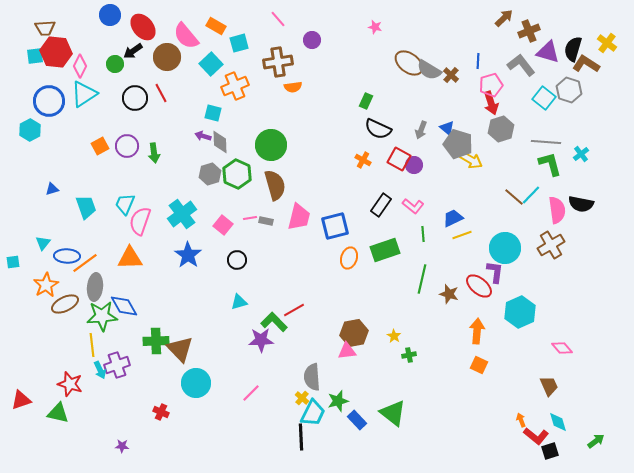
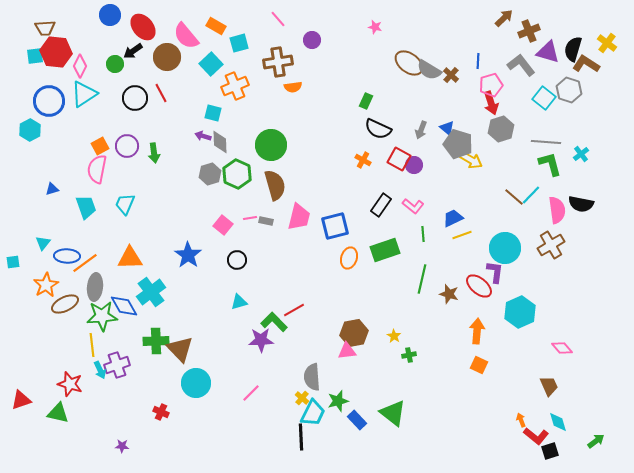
cyan cross at (182, 214): moved 31 px left, 78 px down
pink semicircle at (140, 221): moved 43 px left, 52 px up; rotated 8 degrees counterclockwise
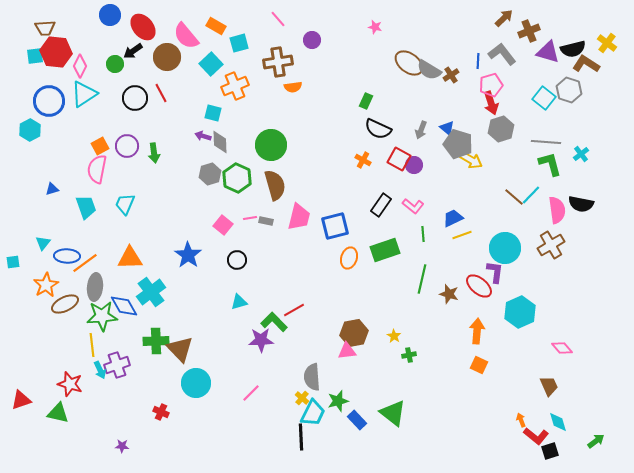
black semicircle at (573, 49): rotated 120 degrees counterclockwise
gray L-shape at (521, 65): moved 19 px left, 11 px up
brown cross at (451, 75): rotated 14 degrees clockwise
green hexagon at (237, 174): moved 4 px down
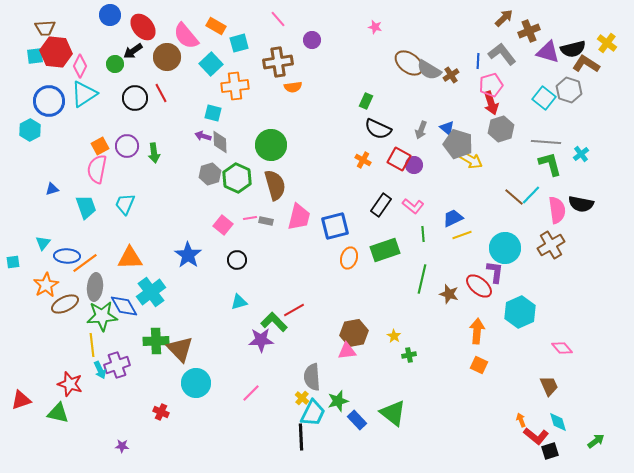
orange cross at (235, 86): rotated 16 degrees clockwise
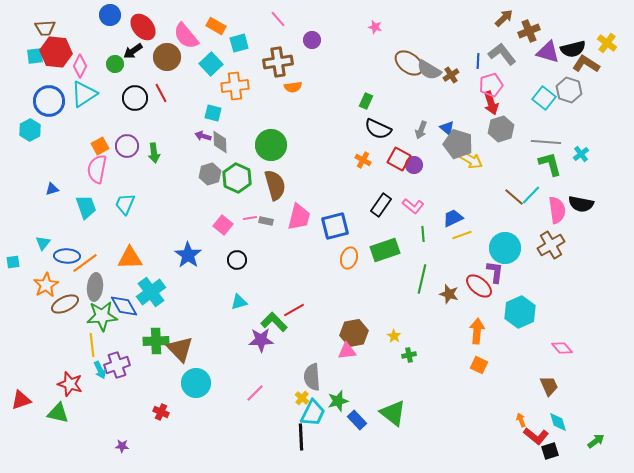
pink line at (251, 393): moved 4 px right
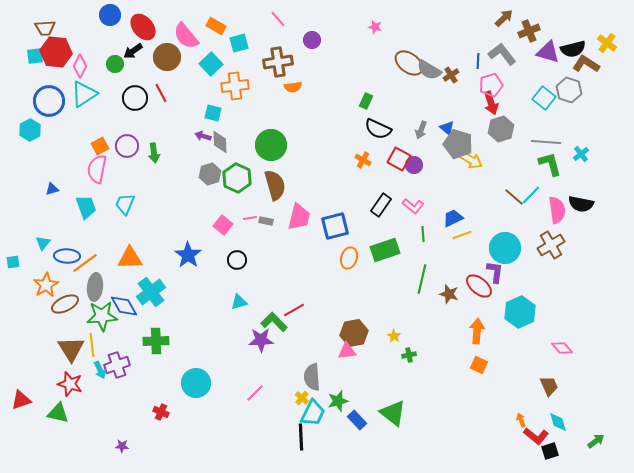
brown triangle at (180, 349): moved 109 px left; rotated 12 degrees clockwise
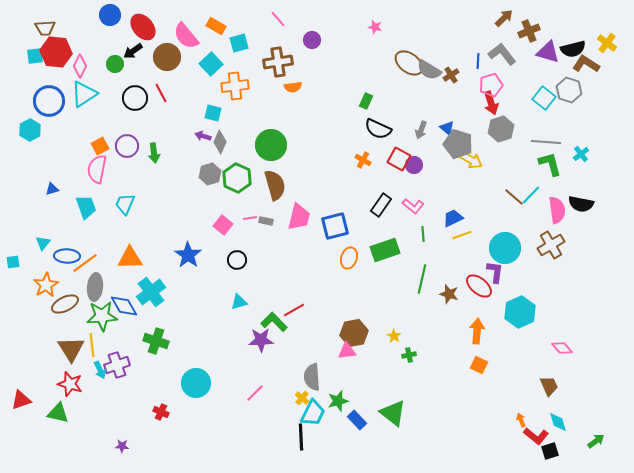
gray diamond at (220, 142): rotated 25 degrees clockwise
green cross at (156, 341): rotated 20 degrees clockwise
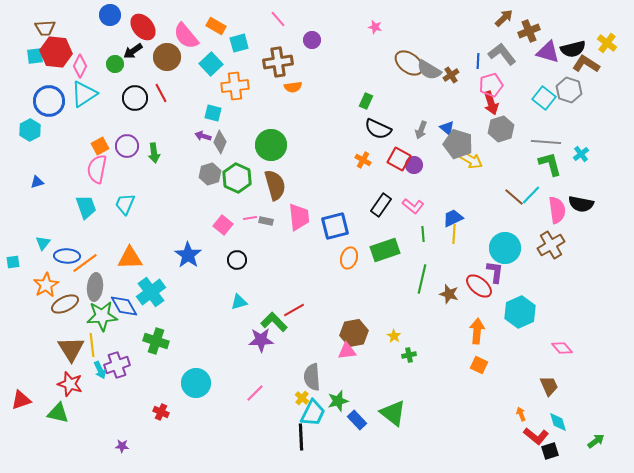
blue triangle at (52, 189): moved 15 px left, 7 px up
pink trapezoid at (299, 217): rotated 20 degrees counterclockwise
yellow line at (462, 235): moved 8 px left, 1 px up; rotated 66 degrees counterclockwise
orange arrow at (521, 420): moved 6 px up
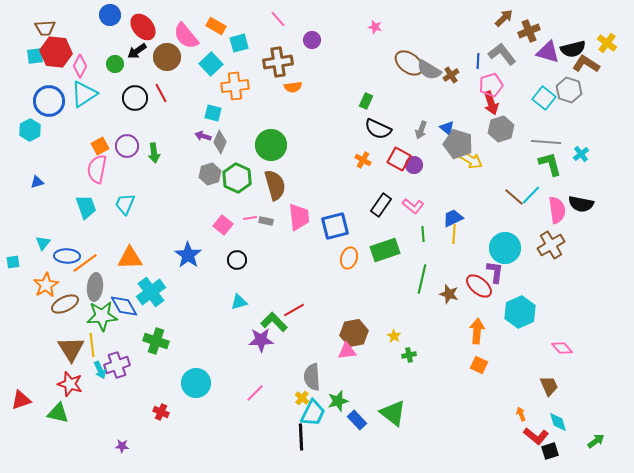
black arrow at (133, 51): moved 4 px right
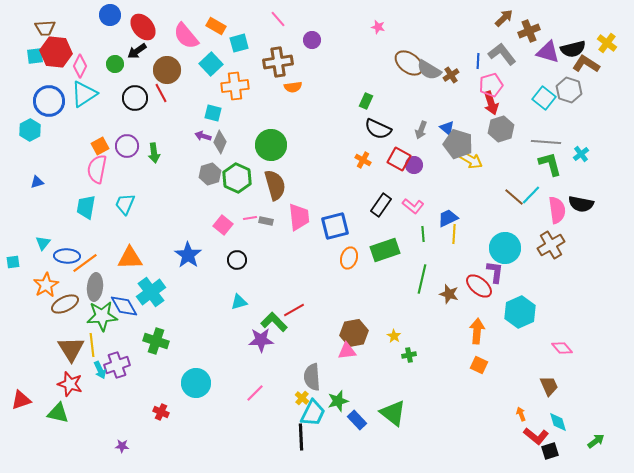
pink star at (375, 27): moved 3 px right
brown circle at (167, 57): moved 13 px down
cyan trapezoid at (86, 207): rotated 150 degrees counterclockwise
blue trapezoid at (453, 218): moved 5 px left
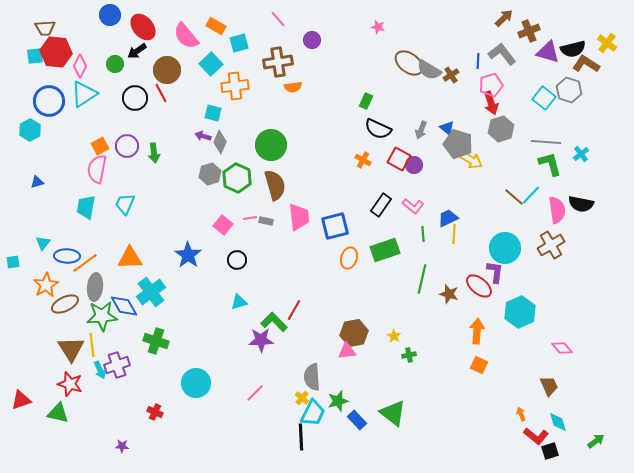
red line at (294, 310): rotated 30 degrees counterclockwise
red cross at (161, 412): moved 6 px left
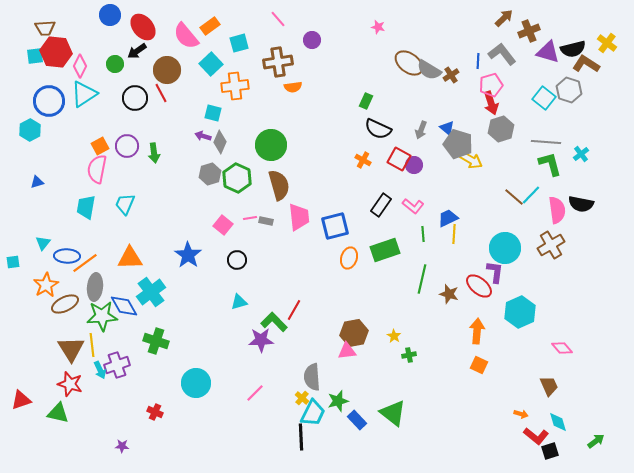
orange rectangle at (216, 26): moved 6 px left; rotated 66 degrees counterclockwise
brown semicircle at (275, 185): moved 4 px right
orange arrow at (521, 414): rotated 128 degrees clockwise
